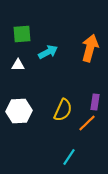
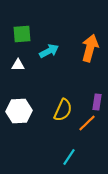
cyan arrow: moved 1 px right, 1 px up
purple rectangle: moved 2 px right
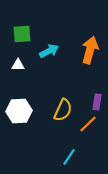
orange arrow: moved 2 px down
orange line: moved 1 px right, 1 px down
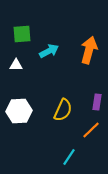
orange arrow: moved 1 px left
white triangle: moved 2 px left
orange line: moved 3 px right, 6 px down
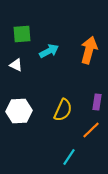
white triangle: rotated 24 degrees clockwise
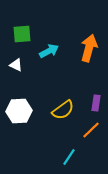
orange arrow: moved 2 px up
purple rectangle: moved 1 px left, 1 px down
yellow semicircle: rotated 30 degrees clockwise
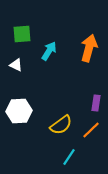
cyan arrow: rotated 30 degrees counterclockwise
yellow semicircle: moved 2 px left, 15 px down
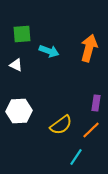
cyan arrow: rotated 78 degrees clockwise
cyan line: moved 7 px right
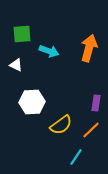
white hexagon: moved 13 px right, 9 px up
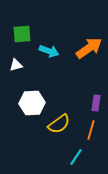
orange arrow: rotated 40 degrees clockwise
white triangle: rotated 40 degrees counterclockwise
white hexagon: moved 1 px down
yellow semicircle: moved 2 px left, 1 px up
orange line: rotated 30 degrees counterclockwise
